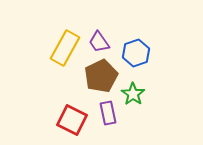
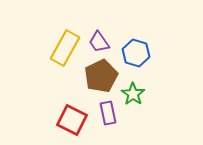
blue hexagon: rotated 24 degrees counterclockwise
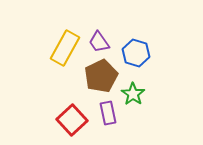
red square: rotated 20 degrees clockwise
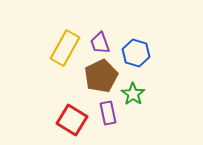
purple trapezoid: moved 1 px right, 1 px down; rotated 15 degrees clockwise
red square: rotated 16 degrees counterclockwise
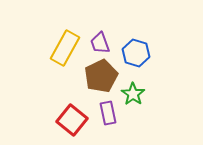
red square: rotated 8 degrees clockwise
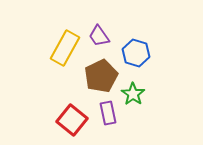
purple trapezoid: moved 1 px left, 7 px up; rotated 15 degrees counterclockwise
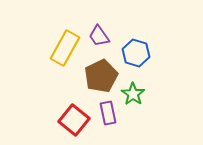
red square: moved 2 px right
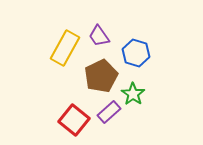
purple rectangle: moved 1 px right, 1 px up; rotated 60 degrees clockwise
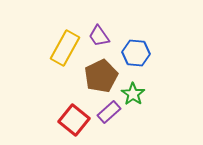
blue hexagon: rotated 12 degrees counterclockwise
